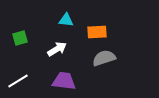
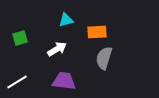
cyan triangle: rotated 21 degrees counterclockwise
gray semicircle: rotated 55 degrees counterclockwise
white line: moved 1 px left, 1 px down
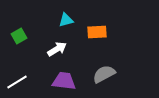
green square: moved 1 px left, 2 px up; rotated 14 degrees counterclockwise
gray semicircle: moved 16 px down; rotated 45 degrees clockwise
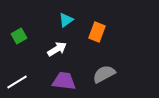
cyan triangle: rotated 21 degrees counterclockwise
orange rectangle: rotated 66 degrees counterclockwise
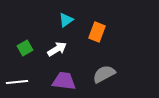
green square: moved 6 px right, 12 px down
white line: rotated 25 degrees clockwise
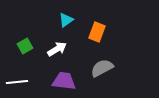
green square: moved 2 px up
gray semicircle: moved 2 px left, 6 px up
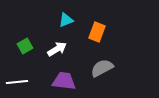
cyan triangle: rotated 14 degrees clockwise
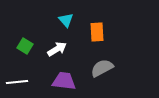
cyan triangle: rotated 49 degrees counterclockwise
orange rectangle: rotated 24 degrees counterclockwise
green square: rotated 28 degrees counterclockwise
